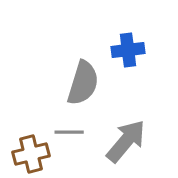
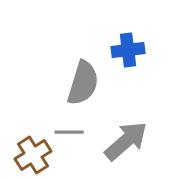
gray arrow: rotated 9 degrees clockwise
brown cross: moved 2 px right, 1 px down; rotated 18 degrees counterclockwise
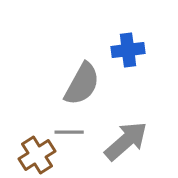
gray semicircle: moved 1 px left, 1 px down; rotated 12 degrees clockwise
brown cross: moved 4 px right
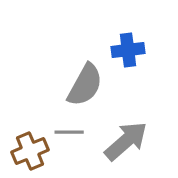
gray semicircle: moved 3 px right, 1 px down
brown cross: moved 7 px left, 4 px up; rotated 9 degrees clockwise
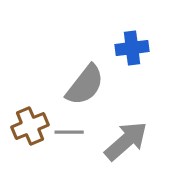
blue cross: moved 4 px right, 2 px up
gray semicircle: rotated 9 degrees clockwise
brown cross: moved 25 px up
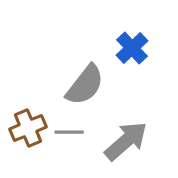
blue cross: rotated 36 degrees counterclockwise
brown cross: moved 2 px left, 2 px down
